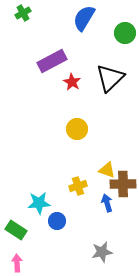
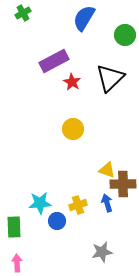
green circle: moved 2 px down
purple rectangle: moved 2 px right
yellow circle: moved 4 px left
yellow cross: moved 19 px down
cyan star: moved 1 px right
green rectangle: moved 2 px left, 3 px up; rotated 55 degrees clockwise
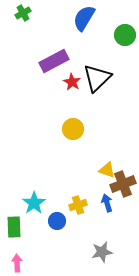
black triangle: moved 13 px left
brown cross: rotated 20 degrees counterclockwise
cyan star: moved 6 px left; rotated 30 degrees counterclockwise
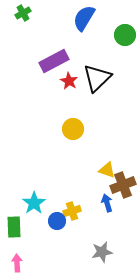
red star: moved 3 px left, 1 px up
brown cross: moved 1 px down
yellow cross: moved 6 px left, 6 px down
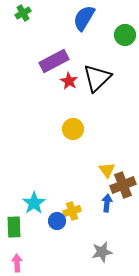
yellow triangle: rotated 36 degrees clockwise
blue arrow: rotated 24 degrees clockwise
